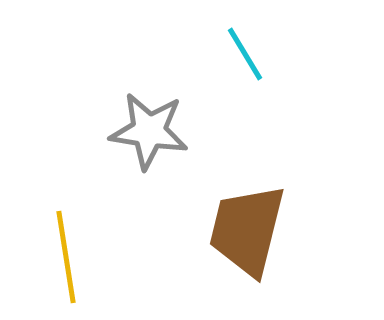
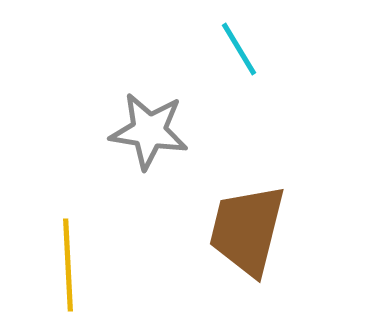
cyan line: moved 6 px left, 5 px up
yellow line: moved 2 px right, 8 px down; rotated 6 degrees clockwise
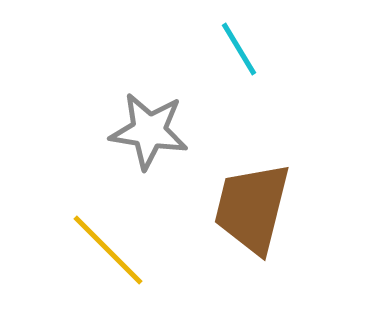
brown trapezoid: moved 5 px right, 22 px up
yellow line: moved 40 px right, 15 px up; rotated 42 degrees counterclockwise
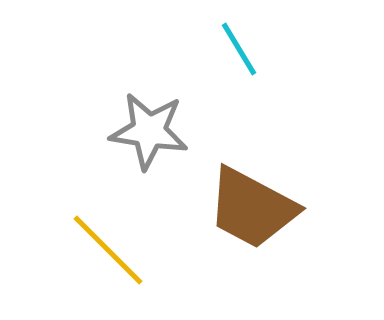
brown trapezoid: rotated 76 degrees counterclockwise
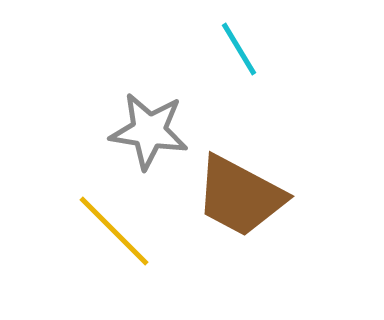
brown trapezoid: moved 12 px left, 12 px up
yellow line: moved 6 px right, 19 px up
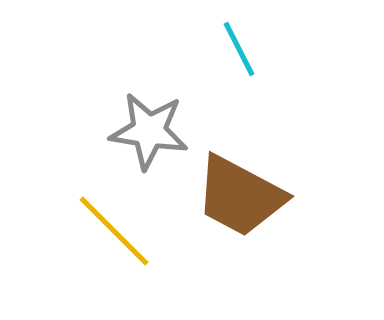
cyan line: rotated 4 degrees clockwise
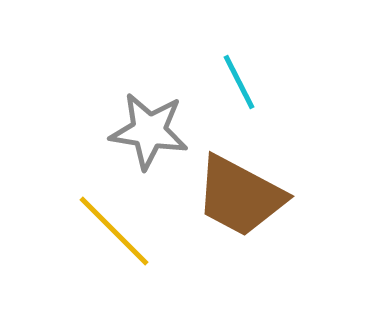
cyan line: moved 33 px down
